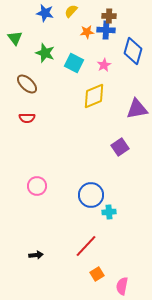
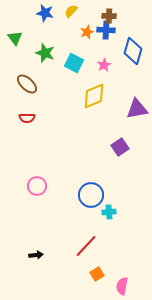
orange star: rotated 16 degrees counterclockwise
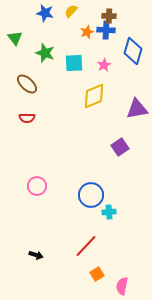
cyan square: rotated 30 degrees counterclockwise
black arrow: rotated 24 degrees clockwise
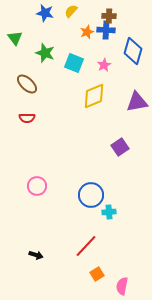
cyan square: rotated 24 degrees clockwise
purple triangle: moved 7 px up
